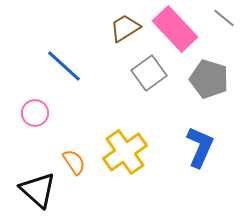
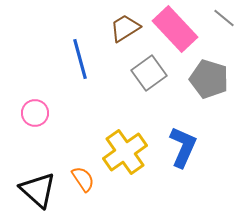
blue line: moved 16 px right, 7 px up; rotated 33 degrees clockwise
blue L-shape: moved 17 px left
orange semicircle: moved 9 px right, 17 px down
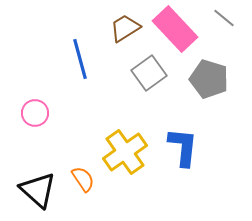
blue L-shape: rotated 18 degrees counterclockwise
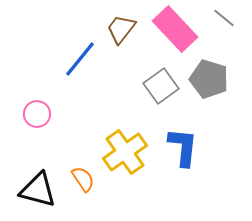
brown trapezoid: moved 4 px left, 1 px down; rotated 20 degrees counterclockwise
blue line: rotated 54 degrees clockwise
gray square: moved 12 px right, 13 px down
pink circle: moved 2 px right, 1 px down
black triangle: rotated 27 degrees counterclockwise
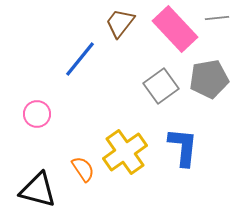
gray line: moved 7 px left; rotated 45 degrees counterclockwise
brown trapezoid: moved 1 px left, 6 px up
gray pentagon: rotated 27 degrees counterclockwise
orange semicircle: moved 10 px up
